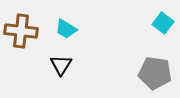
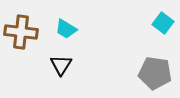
brown cross: moved 1 px down
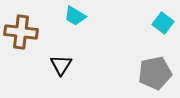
cyan trapezoid: moved 9 px right, 13 px up
gray pentagon: rotated 20 degrees counterclockwise
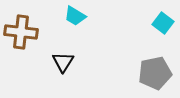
black triangle: moved 2 px right, 3 px up
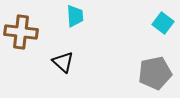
cyan trapezoid: rotated 125 degrees counterclockwise
black triangle: rotated 20 degrees counterclockwise
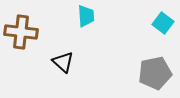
cyan trapezoid: moved 11 px right
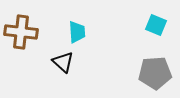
cyan trapezoid: moved 9 px left, 16 px down
cyan square: moved 7 px left, 2 px down; rotated 15 degrees counterclockwise
gray pentagon: rotated 8 degrees clockwise
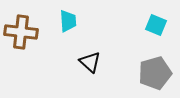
cyan trapezoid: moved 9 px left, 11 px up
black triangle: moved 27 px right
gray pentagon: rotated 12 degrees counterclockwise
